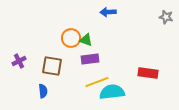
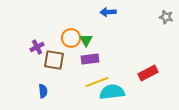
green triangle: rotated 40 degrees clockwise
purple cross: moved 18 px right, 14 px up
brown square: moved 2 px right, 6 px up
red rectangle: rotated 36 degrees counterclockwise
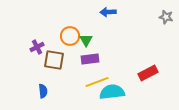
orange circle: moved 1 px left, 2 px up
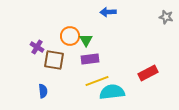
purple cross: rotated 32 degrees counterclockwise
yellow line: moved 1 px up
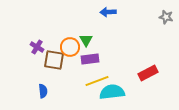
orange circle: moved 11 px down
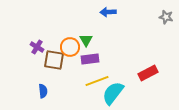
cyan semicircle: moved 1 px right, 1 px down; rotated 45 degrees counterclockwise
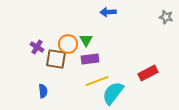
orange circle: moved 2 px left, 3 px up
brown square: moved 2 px right, 1 px up
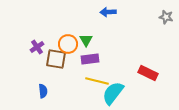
purple cross: rotated 24 degrees clockwise
red rectangle: rotated 54 degrees clockwise
yellow line: rotated 35 degrees clockwise
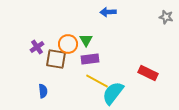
yellow line: rotated 15 degrees clockwise
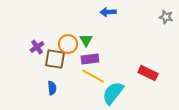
brown square: moved 1 px left
yellow line: moved 4 px left, 5 px up
blue semicircle: moved 9 px right, 3 px up
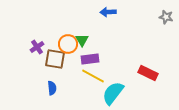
green triangle: moved 4 px left
